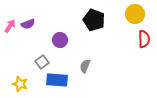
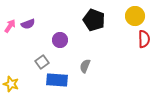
yellow circle: moved 2 px down
yellow star: moved 9 px left
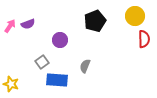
black pentagon: moved 1 px right, 1 px down; rotated 30 degrees clockwise
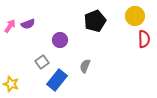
blue rectangle: rotated 55 degrees counterclockwise
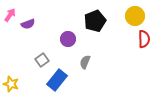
pink arrow: moved 11 px up
purple circle: moved 8 px right, 1 px up
gray square: moved 2 px up
gray semicircle: moved 4 px up
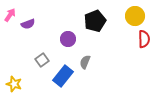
blue rectangle: moved 6 px right, 4 px up
yellow star: moved 3 px right
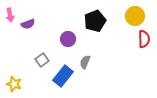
pink arrow: rotated 136 degrees clockwise
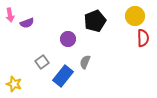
purple semicircle: moved 1 px left, 1 px up
red semicircle: moved 1 px left, 1 px up
gray square: moved 2 px down
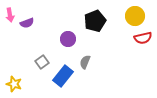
red semicircle: rotated 78 degrees clockwise
